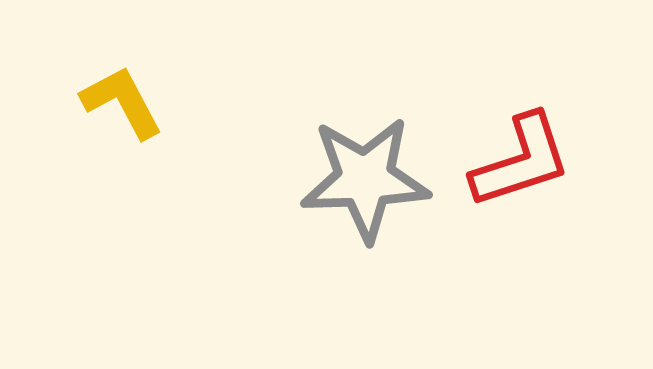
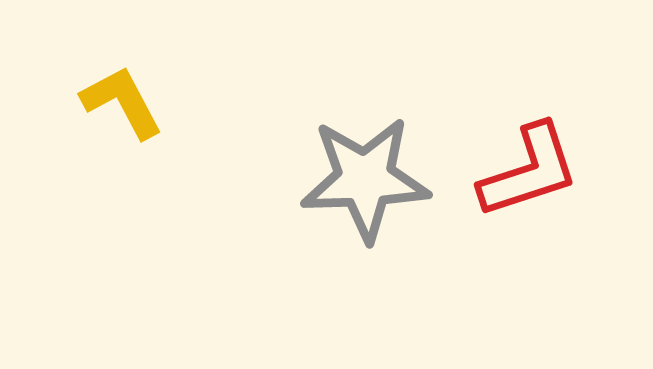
red L-shape: moved 8 px right, 10 px down
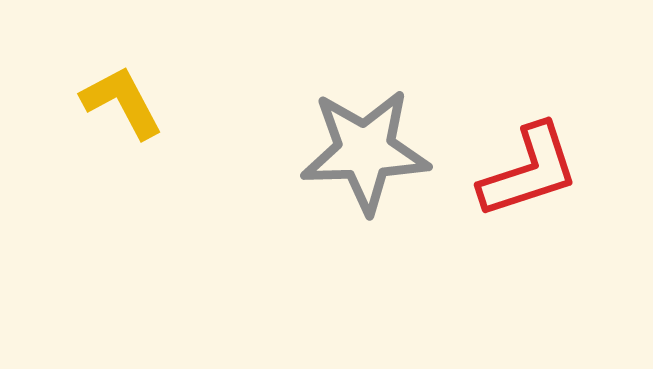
gray star: moved 28 px up
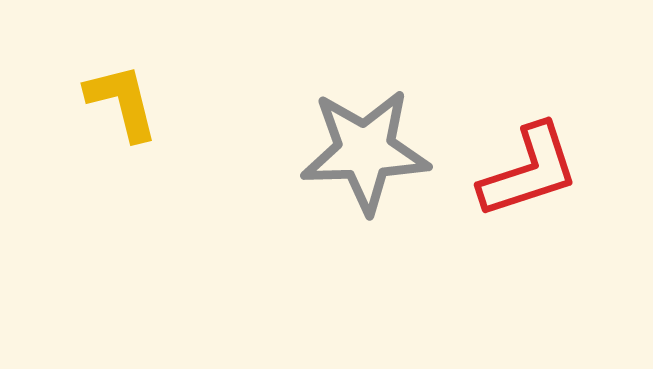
yellow L-shape: rotated 14 degrees clockwise
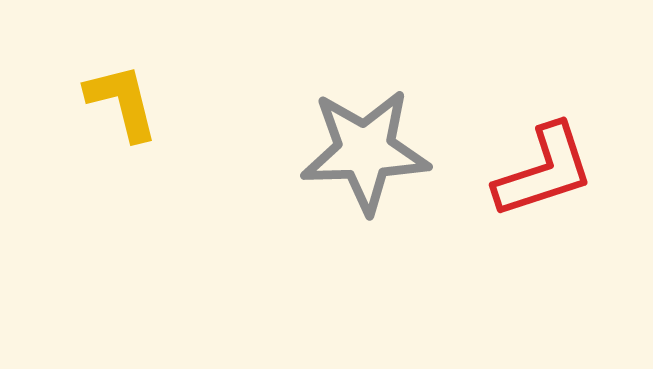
red L-shape: moved 15 px right
